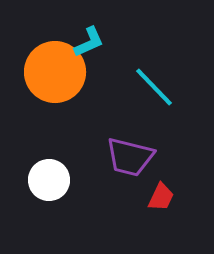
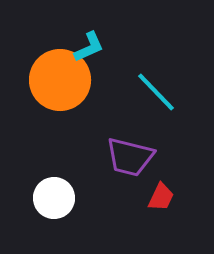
cyan L-shape: moved 5 px down
orange circle: moved 5 px right, 8 px down
cyan line: moved 2 px right, 5 px down
white circle: moved 5 px right, 18 px down
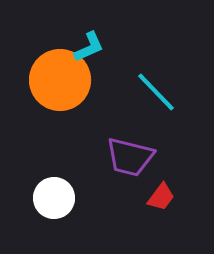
red trapezoid: rotated 12 degrees clockwise
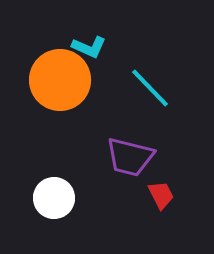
cyan L-shape: rotated 48 degrees clockwise
cyan line: moved 6 px left, 4 px up
red trapezoid: moved 2 px up; rotated 64 degrees counterclockwise
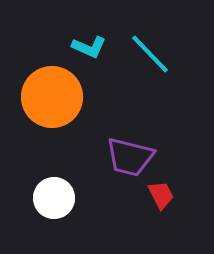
orange circle: moved 8 px left, 17 px down
cyan line: moved 34 px up
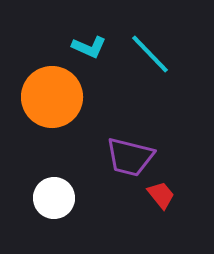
red trapezoid: rotated 12 degrees counterclockwise
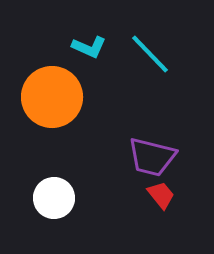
purple trapezoid: moved 22 px right
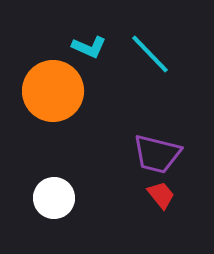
orange circle: moved 1 px right, 6 px up
purple trapezoid: moved 5 px right, 3 px up
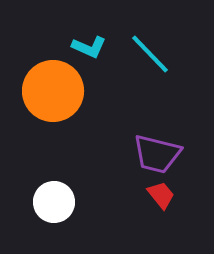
white circle: moved 4 px down
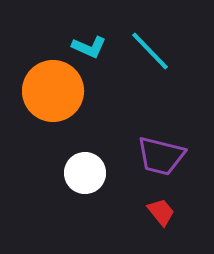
cyan line: moved 3 px up
purple trapezoid: moved 4 px right, 2 px down
red trapezoid: moved 17 px down
white circle: moved 31 px right, 29 px up
